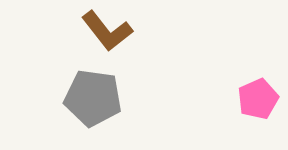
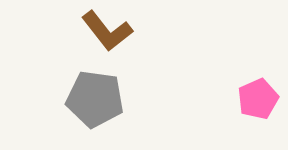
gray pentagon: moved 2 px right, 1 px down
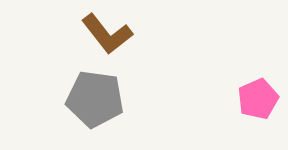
brown L-shape: moved 3 px down
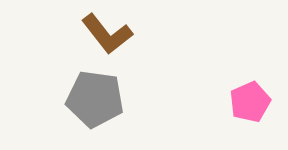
pink pentagon: moved 8 px left, 3 px down
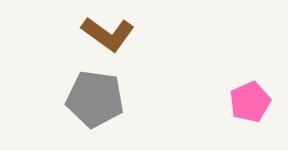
brown L-shape: moved 1 px right; rotated 16 degrees counterclockwise
